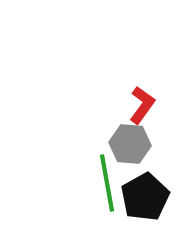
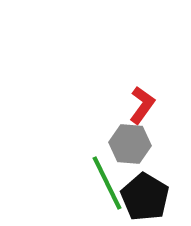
green line: rotated 16 degrees counterclockwise
black pentagon: rotated 12 degrees counterclockwise
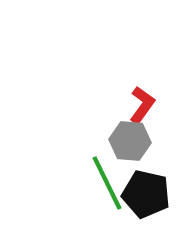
gray hexagon: moved 3 px up
black pentagon: moved 1 px right, 3 px up; rotated 18 degrees counterclockwise
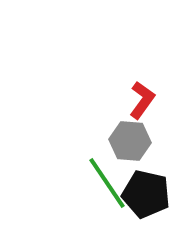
red L-shape: moved 5 px up
green line: rotated 8 degrees counterclockwise
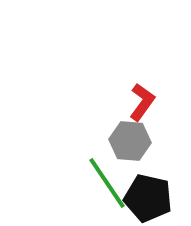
red L-shape: moved 2 px down
black pentagon: moved 2 px right, 4 px down
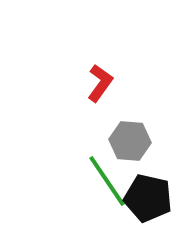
red L-shape: moved 42 px left, 19 px up
green line: moved 2 px up
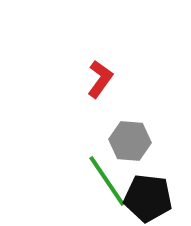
red L-shape: moved 4 px up
black pentagon: rotated 6 degrees counterclockwise
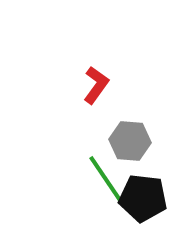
red L-shape: moved 4 px left, 6 px down
black pentagon: moved 5 px left
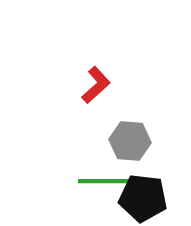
red L-shape: rotated 12 degrees clockwise
green line: rotated 56 degrees counterclockwise
